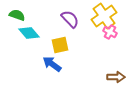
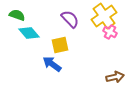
brown arrow: moved 1 px left; rotated 12 degrees counterclockwise
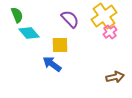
green semicircle: rotated 49 degrees clockwise
pink cross: rotated 24 degrees clockwise
yellow square: rotated 12 degrees clockwise
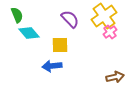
blue arrow: moved 2 px down; rotated 42 degrees counterclockwise
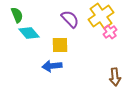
yellow cross: moved 3 px left
brown arrow: rotated 96 degrees clockwise
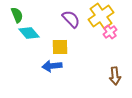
purple semicircle: moved 1 px right
yellow square: moved 2 px down
brown arrow: moved 1 px up
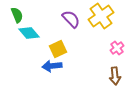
pink cross: moved 7 px right, 16 px down
yellow square: moved 2 px left, 2 px down; rotated 24 degrees counterclockwise
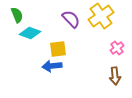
cyan diamond: moved 1 px right; rotated 30 degrees counterclockwise
yellow square: rotated 18 degrees clockwise
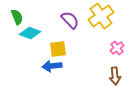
green semicircle: moved 2 px down
purple semicircle: moved 1 px left, 1 px down
